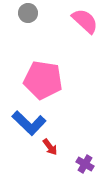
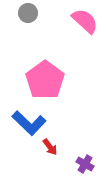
pink pentagon: moved 2 px right; rotated 27 degrees clockwise
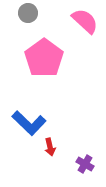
pink pentagon: moved 1 px left, 22 px up
red arrow: rotated 24 degrees clockwise
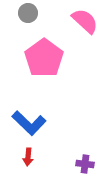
red arrow: moved 22 px left, 10 px down; rotated 18 degrees clockwise
purple cross: rotated 24 degrees counterclockwise
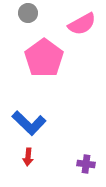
pink semicircle: moved 3 px left, 3 px down; rotated 108 degrees clockwise
purple cross: moved 1 px right
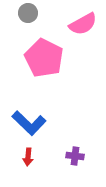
pink semicircle: moved 1 px right
pink pentagon: rotated 9 degrees counterclockwise
purple cross: moved 11 px left, 8 px up
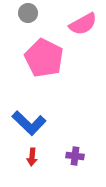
red arrow: moved 4 px right
